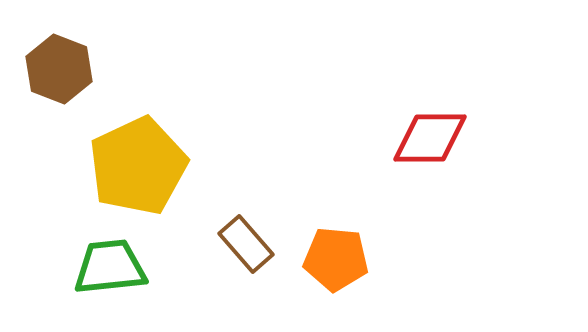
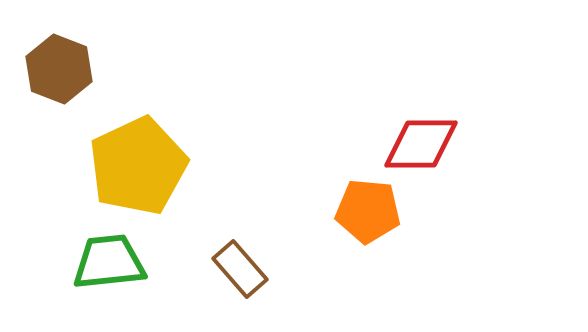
red diamond: moved 9 px left, 6 px down
brown rectangle: moved 6 px left, 25 px down
orange pentagon: moved 32 px right, 48 px up
green trapezoid: moved 1 px left, 5 px up
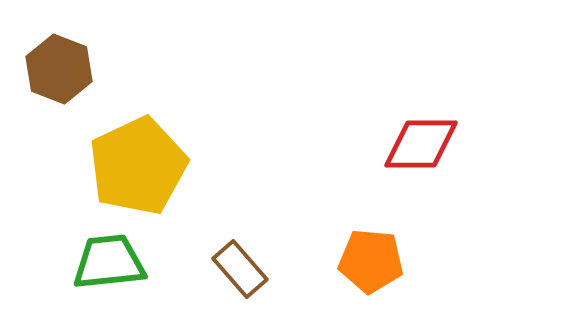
orange pentagon: moved 3 px right, 50 px down
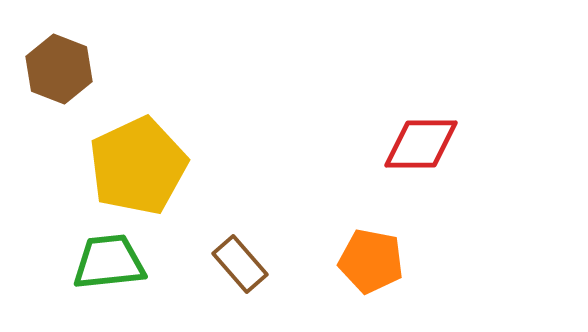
orange pentagon: rotated 6 degrees clockwise
brown rectangle: moved 5 px up
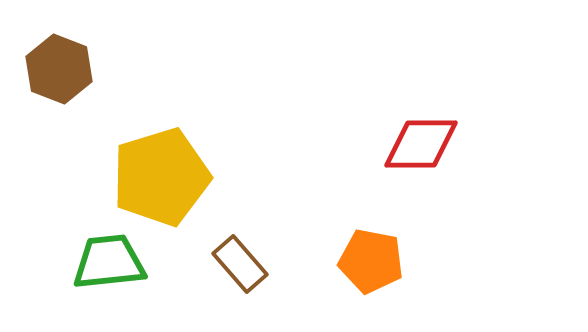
yellow pentagon: moved 23 px right, 11 px down; rotated 8 degrees clockwise
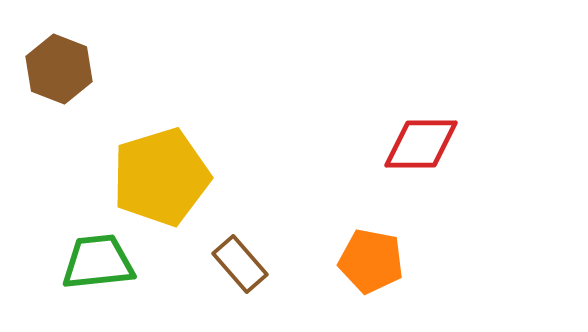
green trapezoid: moved 11 px left
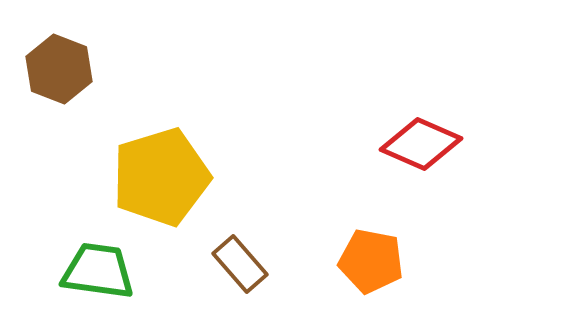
red diamond: rotated 24 degrees clockwise
green trapezoid: moved 9 px down; rotated 14 degrees clockwise
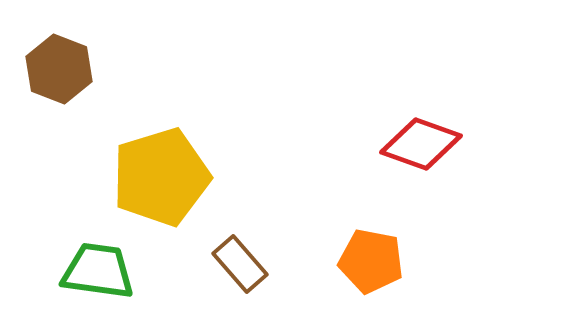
red diamond: rotated 4 degrees counterclockwise
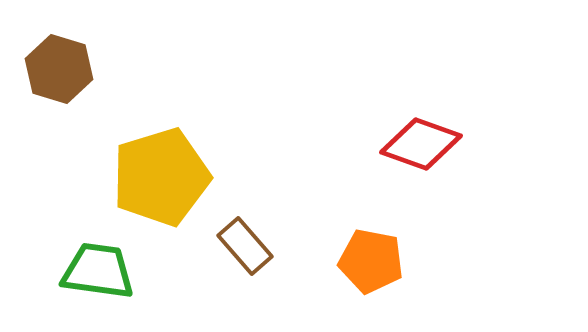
brown hexagon: rotated 4 degrees counterclockwise
brown rectangle: moved 5 px right, 18 px up
